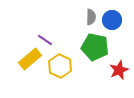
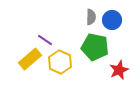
yellow hexagon: moved 4 px up
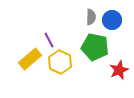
purple line: moved 4 px right; rotated 28 degrees clockwise
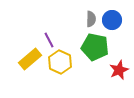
gray semicircle: moved 2 px down
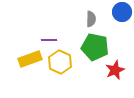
blue circle: moved 10 px right, 8 px up
purple line: rotated 63 degrees counterclockwise
yellow rectangle: rotated 20 degrees clockwise
red star: moved 4 px left
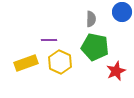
yellow rectangle: moved 4 px left, 4 px down
red star: moved 1 px right, 1 px down
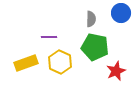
blue circle: moved 1 px left, 1 px down
purple line: moved 3 px up
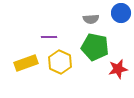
gray semicircle: rotated 84 degrees clockwise
red star: moved 2 px right, 2 px up; rotated 12 degrees clockwise
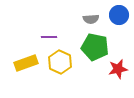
blue circle: moved 2 px left, 2 px down
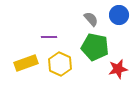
gray semicircle: rotated 126 degrees counterclockwise
yellow hexagon: moved 2 px down
